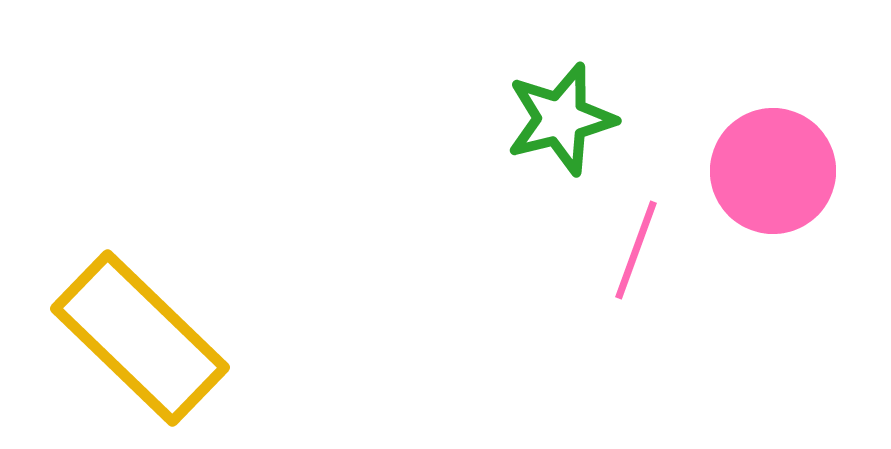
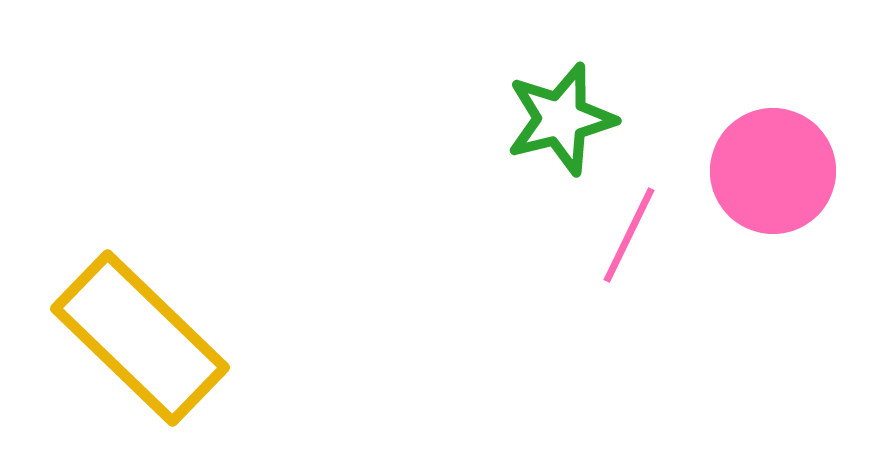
pink line: moved 7 px left, 15 px up; rotated 6 degrees clockwise
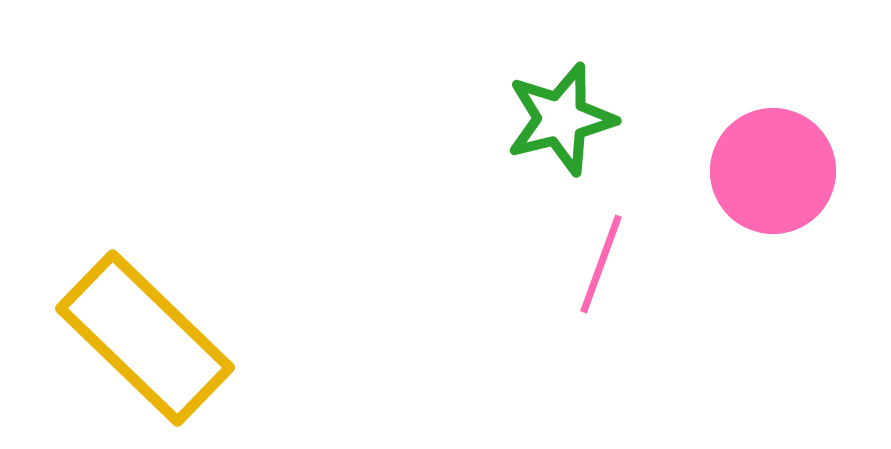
pink line: moved 28 px left, 29 px down; rotated 6 degrees counterclockwise
yellow rectangle: moved 5 px right
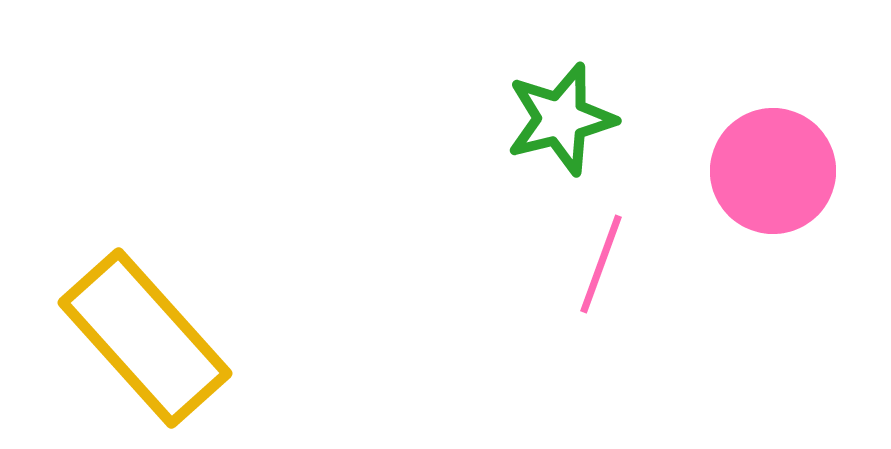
yellow rectangle: rotated 4 degrees clockwise
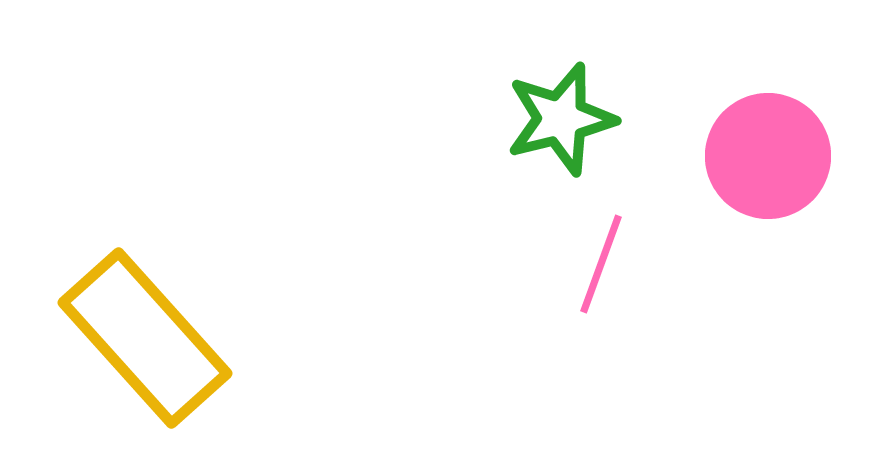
pink circle: moved 5 px left, 15 px up
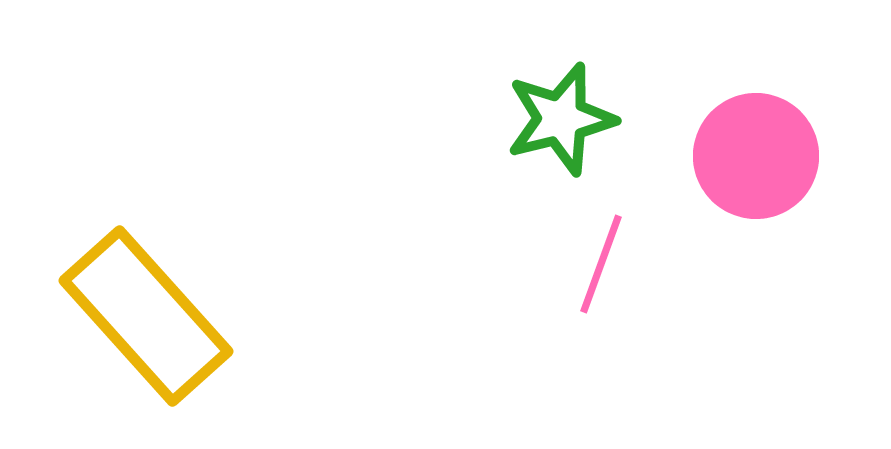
pink circle: moved 12 px left
yellow rectangle: moved 1 px right, 22 px up
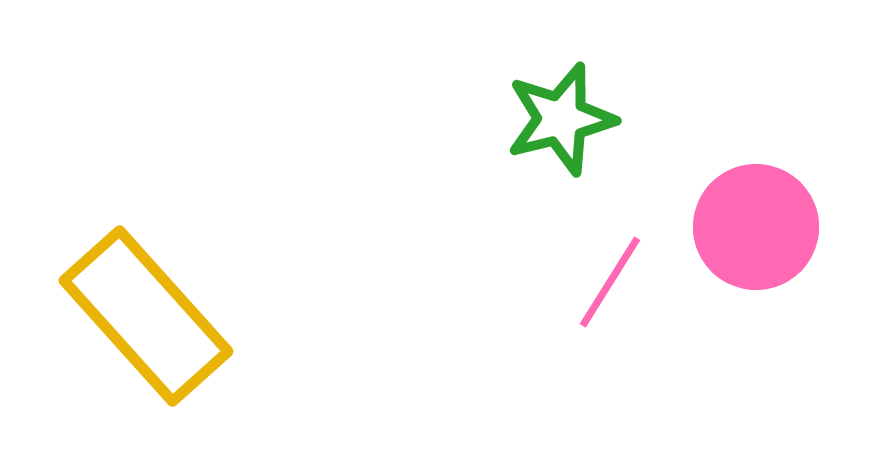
pink circle: moved 71 px down
pink line: moved 9 px right, 18 px down; rotated 12 degrees clockwise
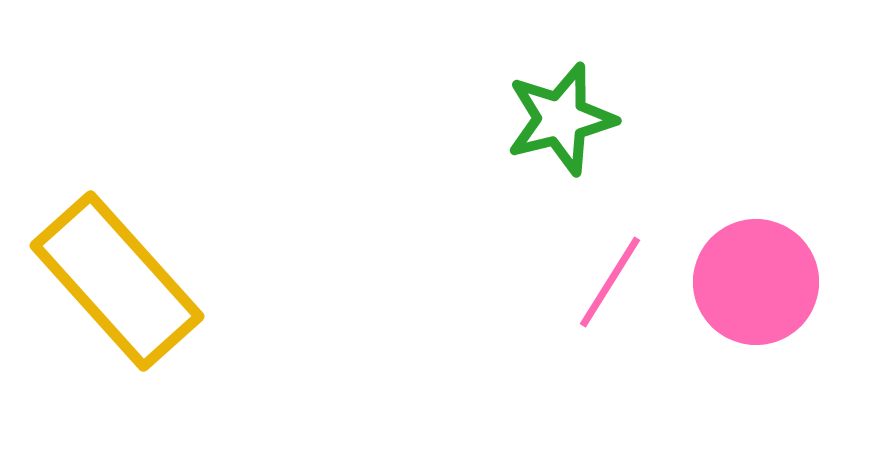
pink circle: moved 55 px down
yellow rectangle: moved 29 px left, 35 px up
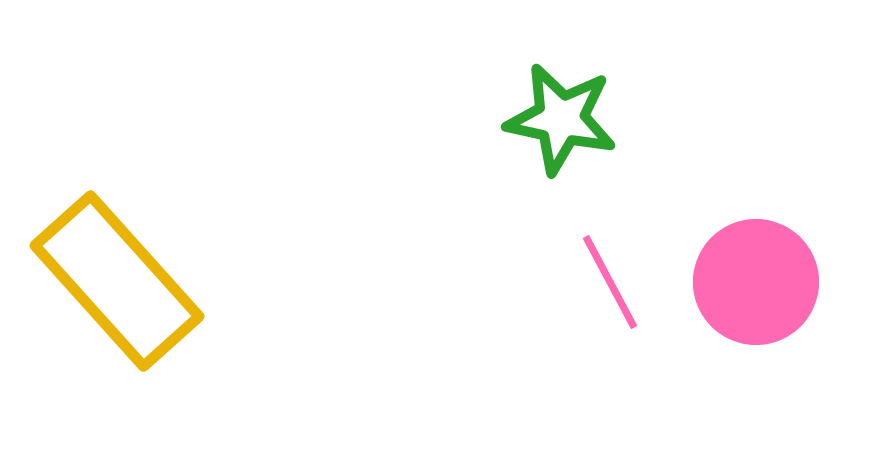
green star: rotated 26 degrees clockwise
pink line: rotated 60 degrees counterclockwise
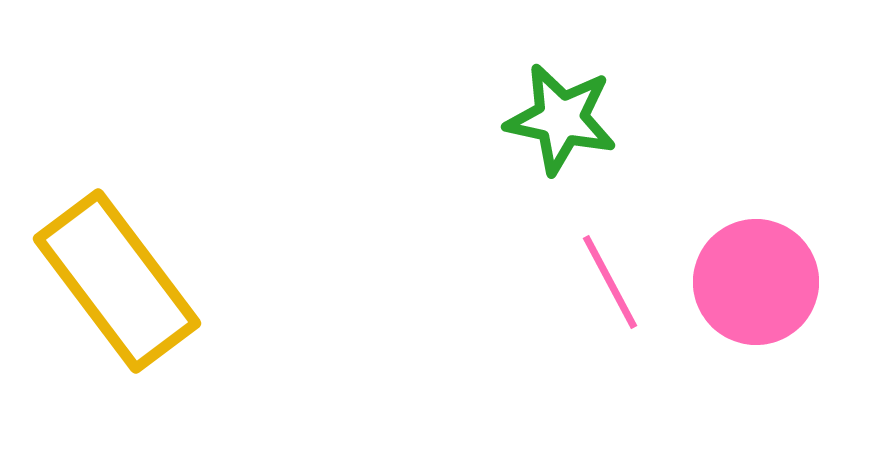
yellow rectangle: rotated 5 degrees clockwise
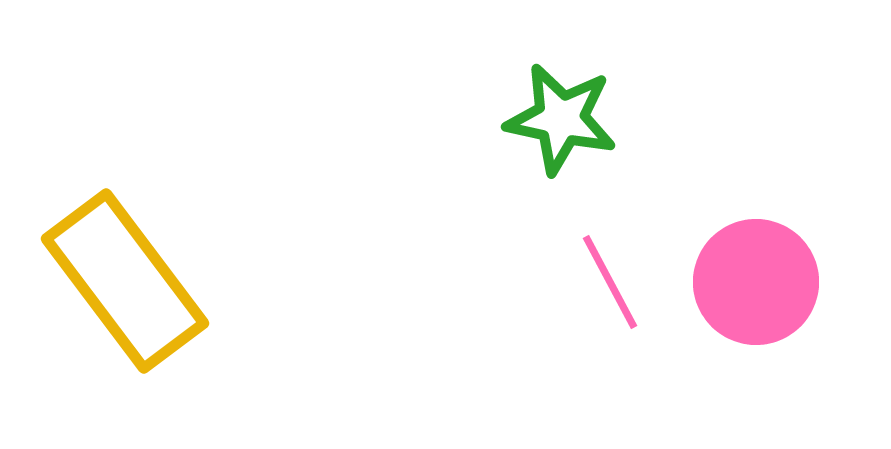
yellow rectangle: moved 8 px right
